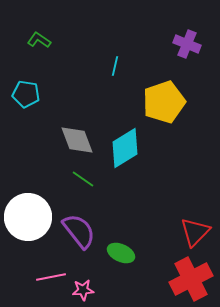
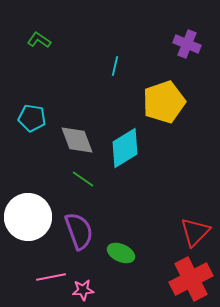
cyan pentagon: moved 6 px right, 24 px down
purple semicircle: rotated 18 degrees clockwise
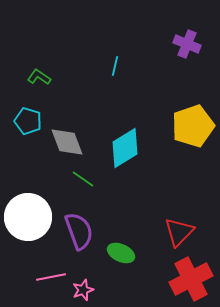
green L-shape: moved 37 px down
yellow pentagon: moved 29 px right, 24 px down
cyan pentagon: moved 4 px left, 3 px down; rotated 8 degrees clockwise
gray diamond: moved 10 px left, 2 px down
red triangle: moved 16 px left
pink star: rotated 15 degrees counterclockwise
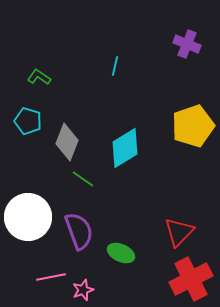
gray diamond: rotated 42 degrees clockwise
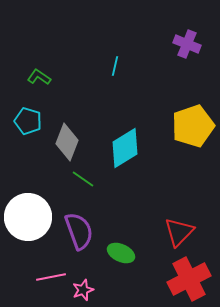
red cross: moved 2 px left
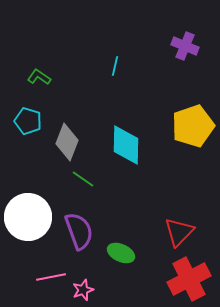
purple cross: moved 2 px left, 2 px down
cyan diamond: moved 1 px right, 3 px up; rotated 57 degrees counterclockwise
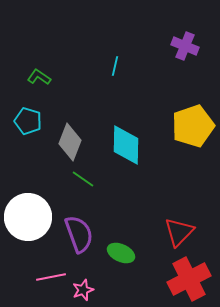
gray diamond: moved 3 px right
purple semicircle: moved 3 px down
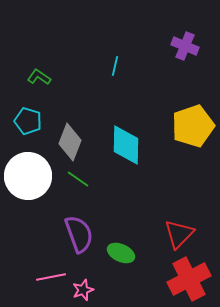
green line: moved 5 px left
white circle: moved 41 px up
red triangle: moved 2 px down
